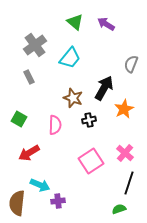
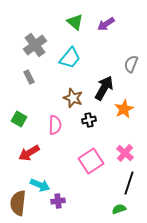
purple arrow: rotated 66 degrees counterclockwise
brown semicircle: moved 1 px right
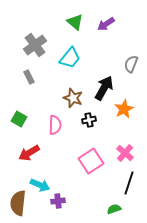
green semicircle: moved 5 px left
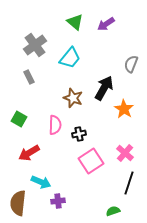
orange star: rotated 12 degrees counterclockwise
black cross: moved 10 px left, 14 px down
cyan arrow: moved 1 px right, 3 px up
green semicircle: moved 1 px left, 2 px down
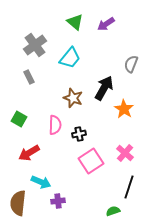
black line: moved 4 px down
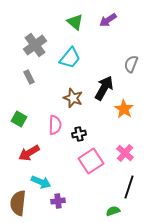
purple arrow: moved 2 px right, 4 px up
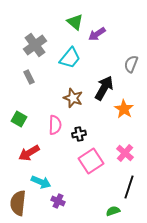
purple arrow: moved 11 px left, 14 px down
purple cross: rotated 32 degrees clockwise
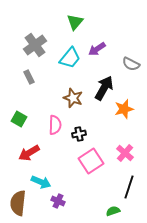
green triangle: rotated 30 degrees clockwise
purple arrow: moved 15 px down
gray semicircle: rotated 84 degrees counterclockwise
orange star: rotated 24 degrees clockwise
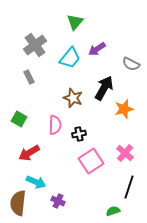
cyan arrow: moved 5 px left
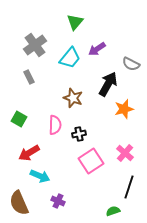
black arrow: moved 4 px right, 4 px up
cyan arrow: moved 4 px right, 6 px up
brown semicircle: moved 1 px right; rotated 30 degrees counterclockwise
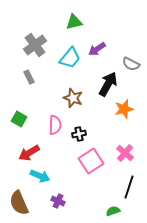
green triangle: moved 1 px left; rotated 36 degrees clockwise
